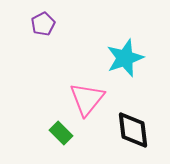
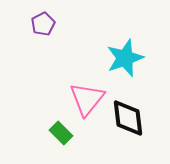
black diamond: moved 5 px left, 12 px up
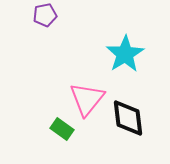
purple pentagon: moved 2 px right, 9 px up; rotated 15 degrees clockwise
cyan star: moved 4 px up; rotated 12 degrees counterclockwise
green rectangle: moved 1 px right, 4 px up; rotated 10 degrees counterclockwise
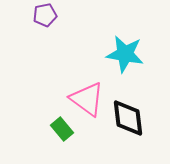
cyan star: rotated 30 degrees counterclockwise
pink triangle: rotated 33 degrees counterclockwise
green rectangle: rotated 15 degrees clockwise
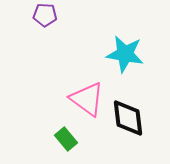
purple pentagon: rotated 15 degrees clockwise
green rectangle: moved 4 px right, 10 px down
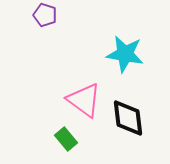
purple pentagon: rotated 15 degrees clockwise
pink triangle: moved 3 px left, 1 px down
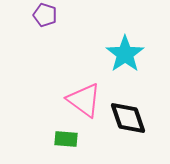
cyan star: rotated 27 degrees clockwise
black diamond: rotated 12 degrees counterclockwise
green rectangle: rotated 45 degrees counterclockwise
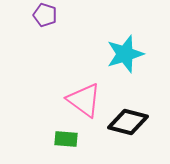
cyan star: rotated 18 degrees clockwise
black diamond: moved 4 px down; rotated 57 degrees counterclockwise
